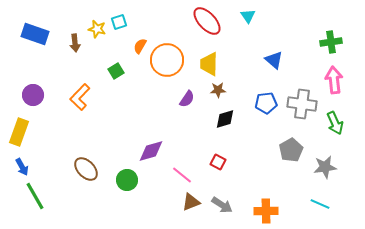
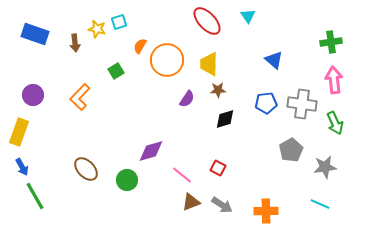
red square: moved 6 px down
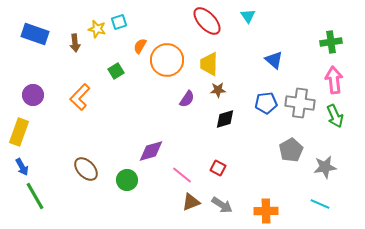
gray cross: moved 2 px left, 1 px up
green arrow: moved 7 px up
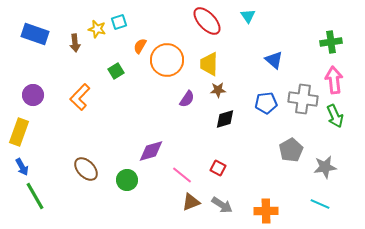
gray cross: moved 3 px right, 4 px up
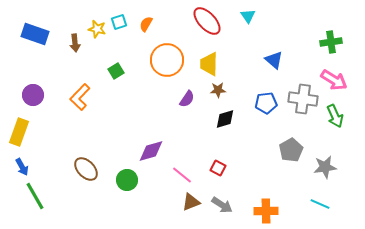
orange semicircle: moved 6 px right, 22 px up
pink arrow: rotated 128 degrees clockwise
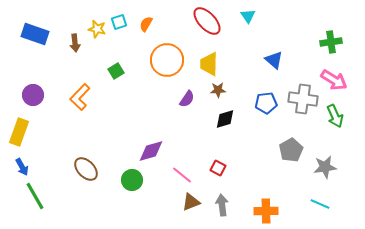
green circle: moved 5 px right
gray arrow: rotated 130 degrees counterclockwise
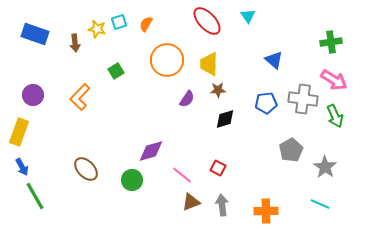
gray star: rotated 30 degrees counterclockwise
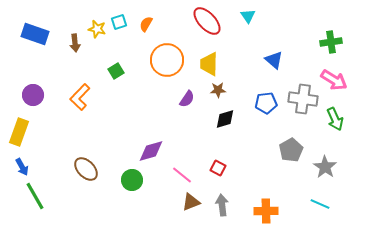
green arrow: moved 3 px down
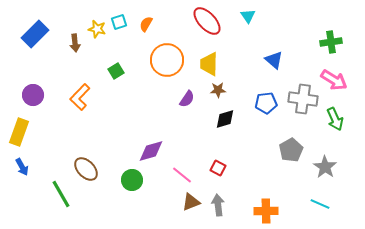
blue rectangle: rotated 64 degrees counterclockwise
green line: moved 26 px right, 2 px up
gray arrow: moved 4 px left
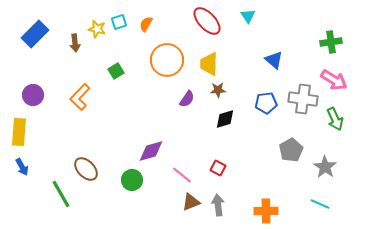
yellow rectangle: rotated 16 degrees counterclockwise
